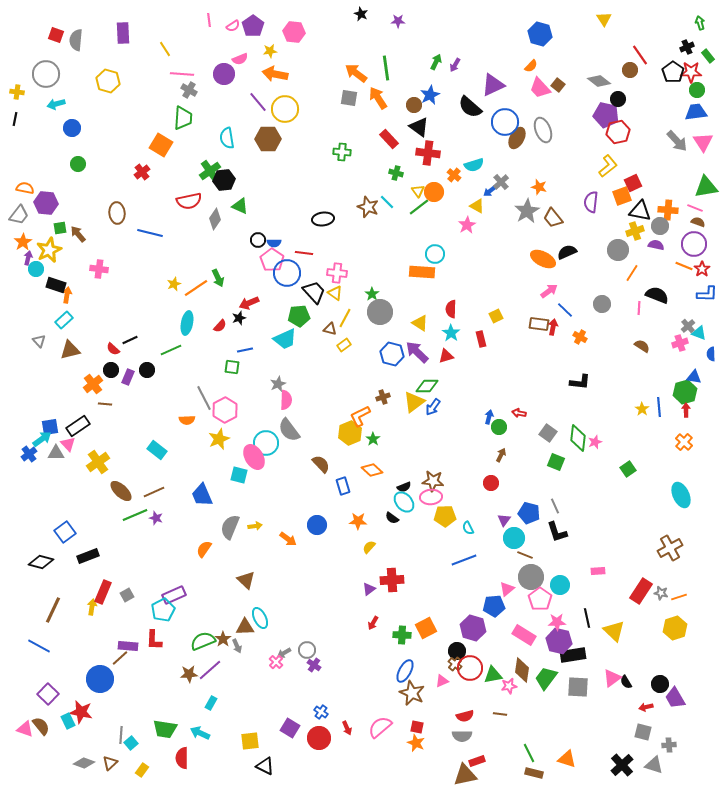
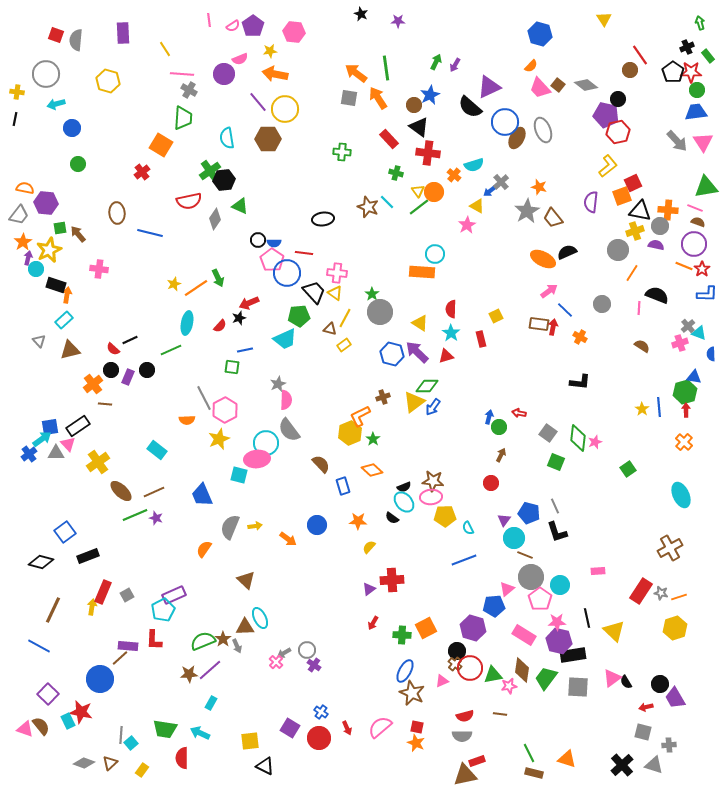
gray diamond at (599, 81): moved 13 px left, 4 px down
purple triangle at (493, 85): moved 4 px left, 2 px down
pink ellipse at (254, 457): moved 3 px right, 2 px down; rotated 65 degrees counterclockwise
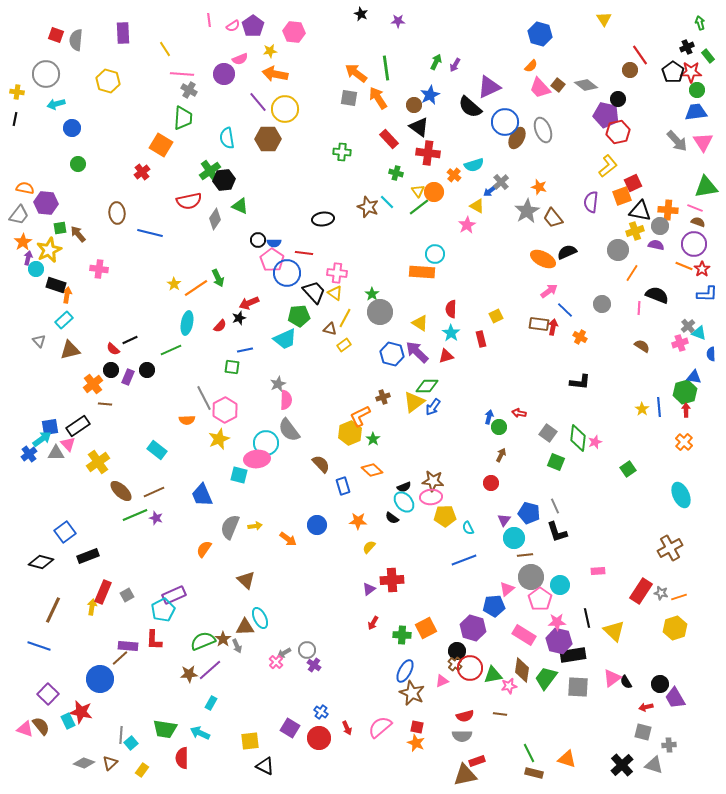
yellow star at (174, 284): rotated 16 degrees counterclockwise
brown line at (525, 555): rotated 28 degrees counterclockwise
blue line at (39, 646): rotated 10 degrees counterclockwise
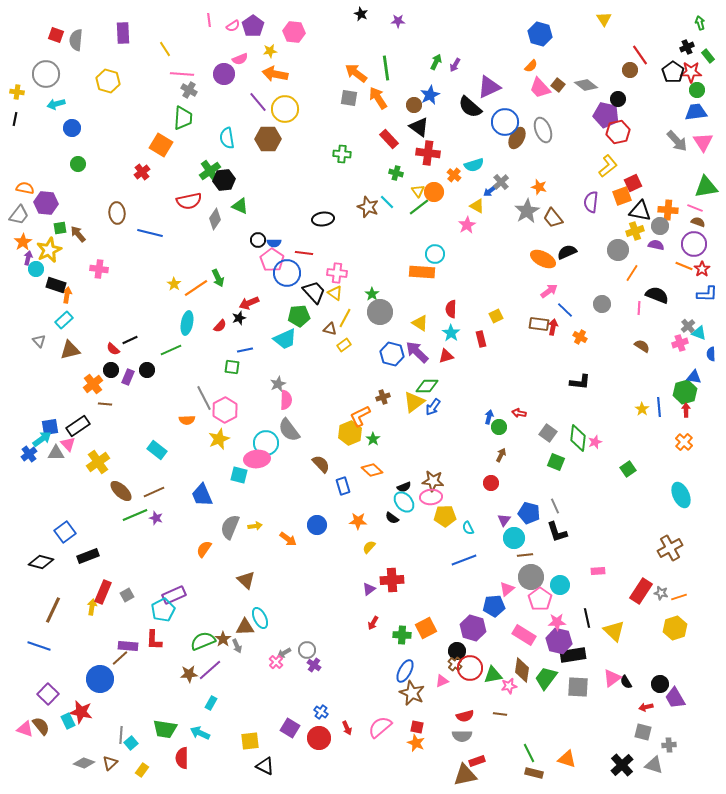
green cross at (342, 152): moved 2 px down
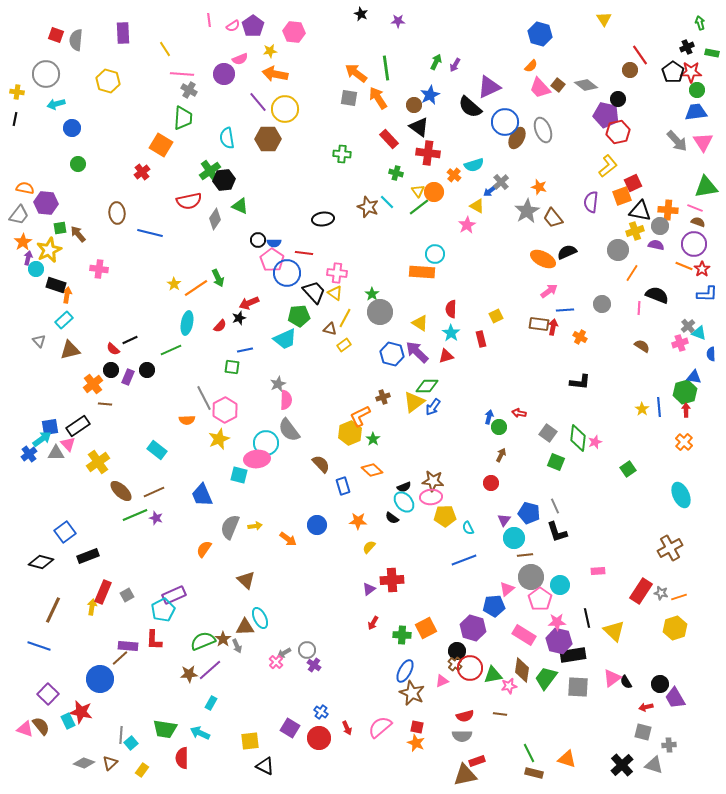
green rectangle at (708, 56): moved 4 px right, 3 px up; rotated 40 degrees counterclockwise
blue line at (565, 310): rotated 48 degrees counterclockwise
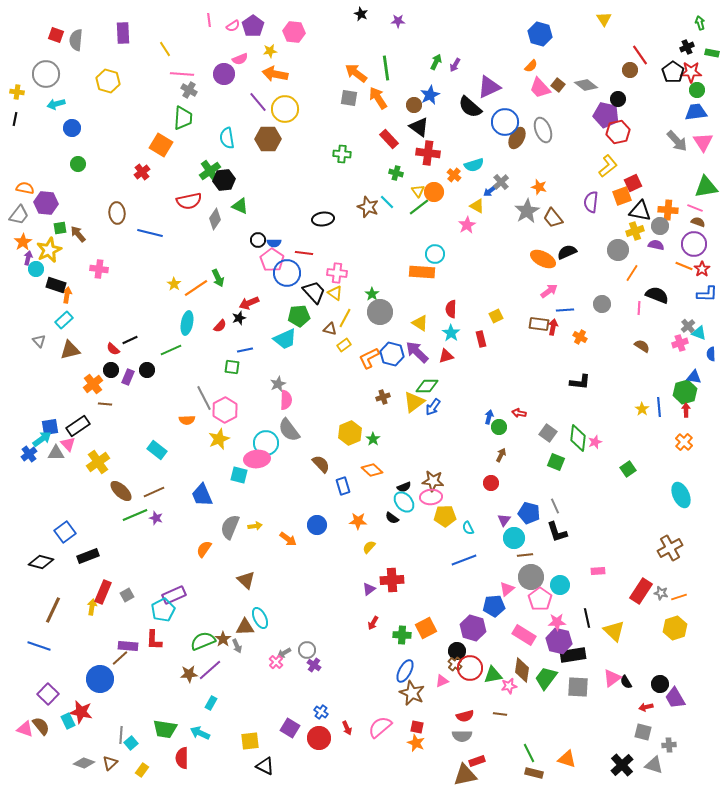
orange L-shape at (360, 416): moved 9 px right, 58 px up
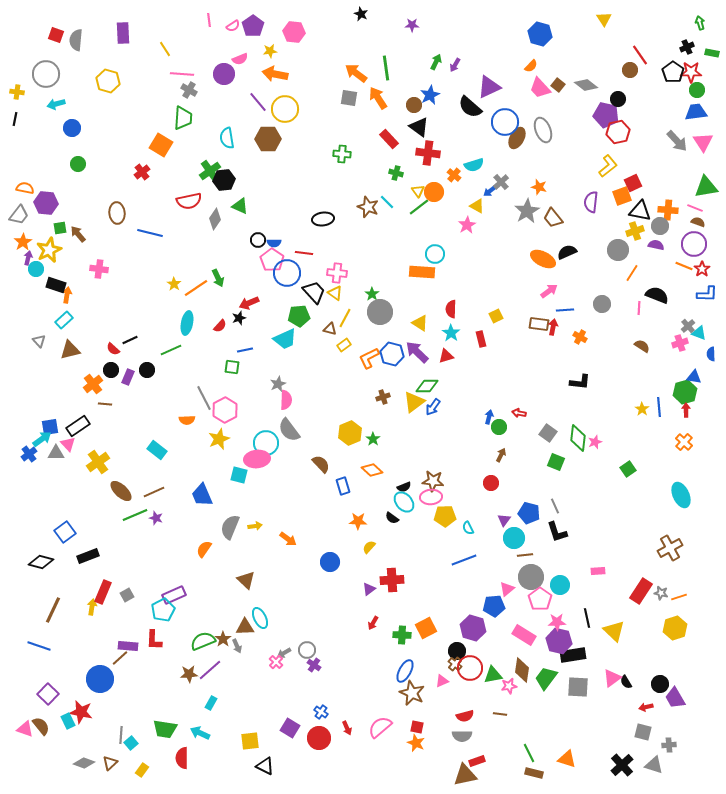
purple star at (398, 21): moved 14 px right, 4 px down
blue circle at (317, 525): moved 13 px right, 37 px down
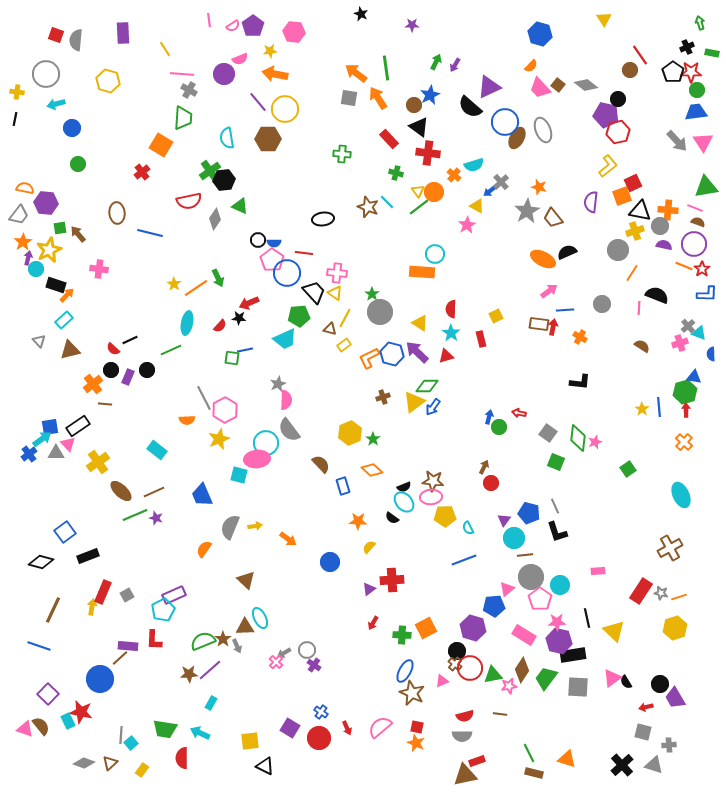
purple semicircle at (656, 245): moved 8 px right
orange arrow at (67, 295): rotated 35 degrees clockwise
black star at (239, 318): rotated 24 degrees clockwise
green square at (232, 367): moved 9 px up
brown arrow at (501, 455): moved 17 px left, 12 px down
brown diamond at (522, 670): rotated 25 degrees clockwise
